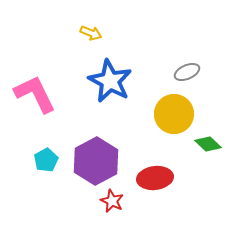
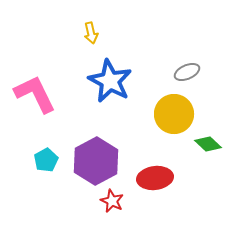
yellow arrow: rotated 55 degrees clockwise
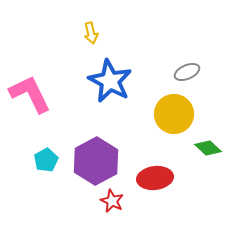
pink L-shape: moved 5 px left
green diamond: moved 4 px down
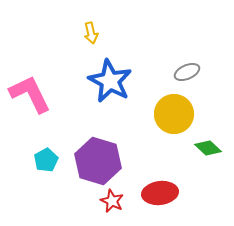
purple hexagon: moved 2 px right; rotated 15 degrees counterclockwise
red ellipse: moved 5 px right, 15 px down
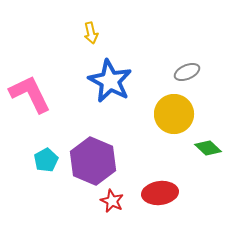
purple hexagon: moved 5 px left; rotated 6 degrees clockwise
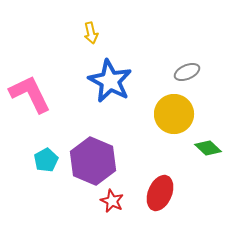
red ellipse: rotated 60 degrees counterclockwise
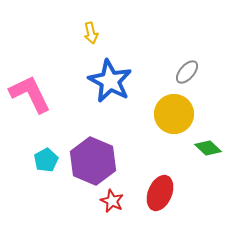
gray ellipse: rotated 25 degrees counterclockwise
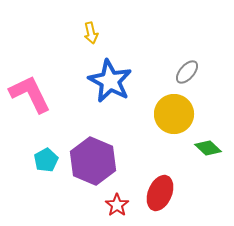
red star: moved 5 px right, 4 px down; rotated 10 degrees clockwise
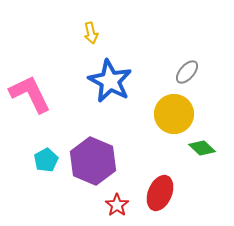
green diamond: moved 6 px left
